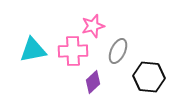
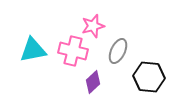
pink cross: rotated 16 degrees clockwise
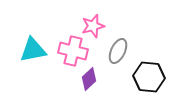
purple diamond: moved 4 px left, 3 px up
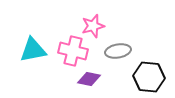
gray ellipse: rotated 55 degrees clockwise
purple diamond: rotated 55 degrees clockwise
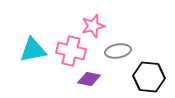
pink cross: moved 2 px left
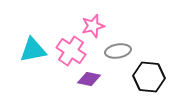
pink cross: rotated 20 degrees clockwise
